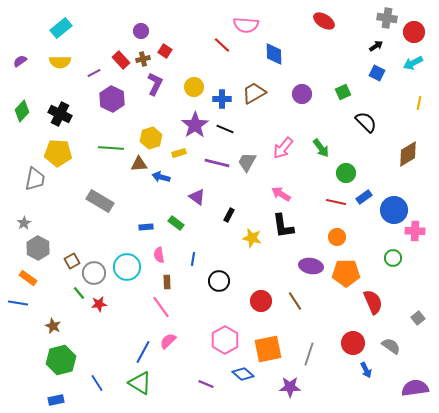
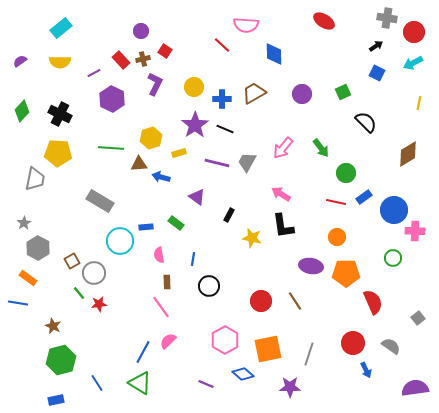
cyan circle at (127, 267): moved 7 px left, 26 px up
black circle at (219, 281): moved 10 px left, 5 px down
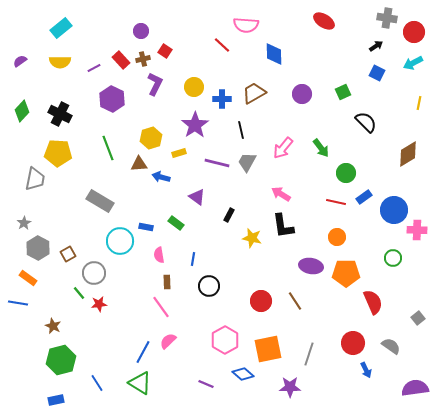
purple line at (94, 73): moved 5 px up
black line at (225, 129): moved 16 px right, 1 px down; rotated 54 degrees clockwise
green line at (111, 148): moved 3 px left; rotated 65 degrees clockwise
blue rectangle at (146, 227): rotated 16 degrees clockwise
pink cross at (415, 231): moved 2 px right, 1 px up
brown square at (72, 261): moved 4 px left, 7 px up
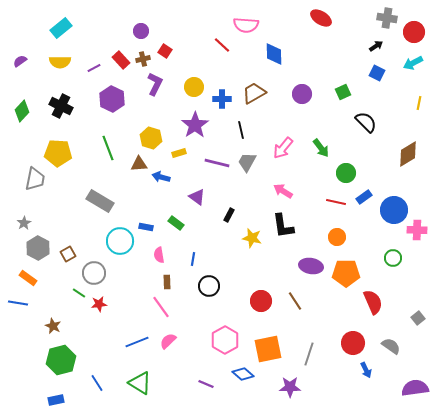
red ellipse at (324, 21): moved 3 px left, 3 px up
black cross at (60, 114): moved 1 px right, 8 px up
yellow hexagon at (151, 138): rotated 25 degrees counterclockwise
pink arrow at (281, 194): moved 2 px right, 3 px up
green line at (79, 293): rotated 16 degrees counterclockwise
blue line at (143, 352): moved 6 px left, 10 px up; rotated 40 degrees clockwise
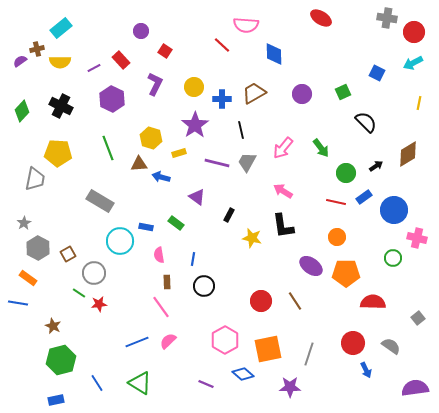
black arrow at (376, 46): moved 120 px down
brown cross at (143, 59): moved 106 px left, 10 px up
pink cross at (417, 230): moved 8 px down; rotated 12 degrees clockwise
purple ellipse at (311, 266): rotated 25 degrees clockwise
black circle at (209, 286): moved 5 px left
red semicircle at (373, 302): rotated 65 degrees counterclockwise
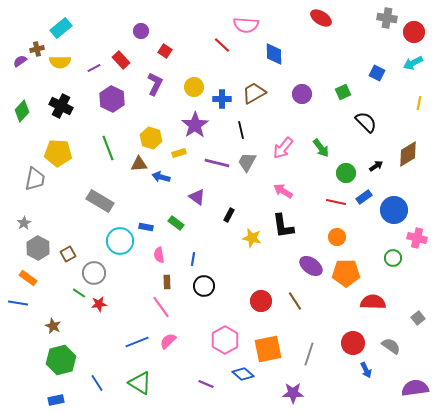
purple star at (290, 387): moved 3 px right, 6 px down
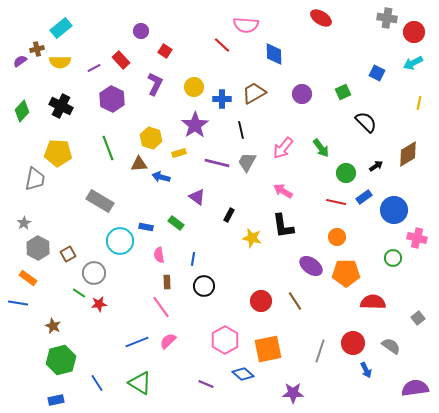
gray line at (309, 354): moved 11 px right, 3 px up
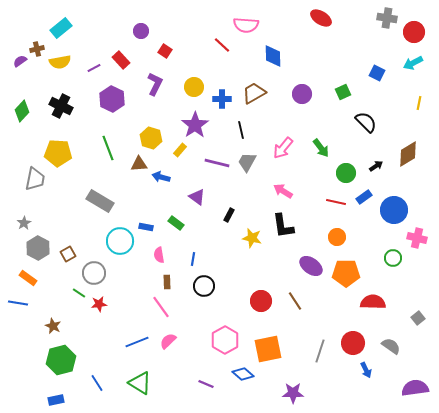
blue diamond at (274, 54): moved 1 px left, 2 px down
yellow semicircle at (60, 62): rotated 10 degrees counterclockwise
yellow rectangle at (179, 153): moved 1 px right, 3 px up; rotated 32 degrees counterclockwise
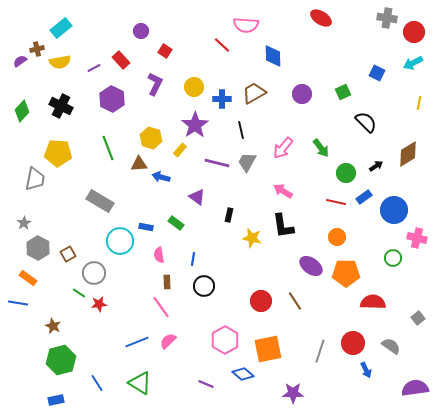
black rectangle at (229, 215): rotated 16 degrees counterclockwise
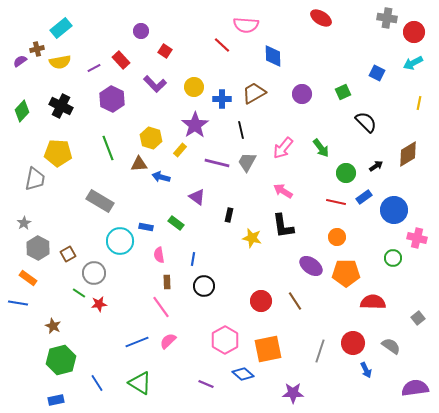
purple L-shape at (155, 84): rotated 110 degrees clockwise
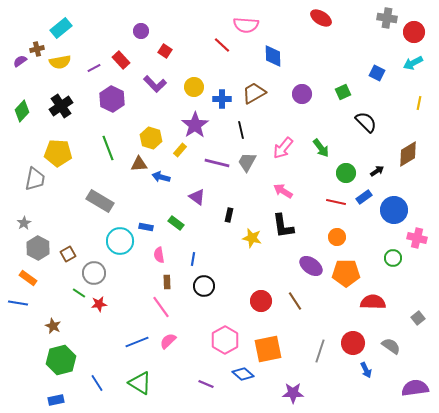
black cross at (61, 106): rotated 30 degrees clockwise
black arrow at (376, 166): moved 1 px right, 5 px down
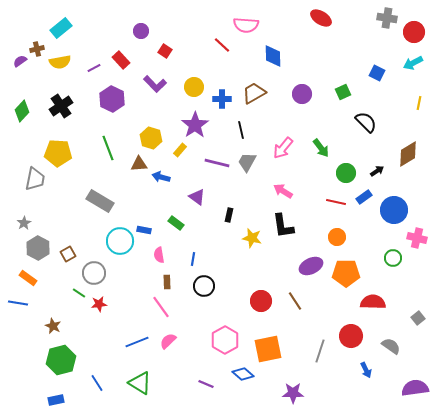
blue rectangle at (146, 227): moved 2 px left, 3 px down
purple ellipse at (311, 266): rotated 60 degrees counterclockwise
red circle at (353, 343): moved 2 px left, 7 px up
